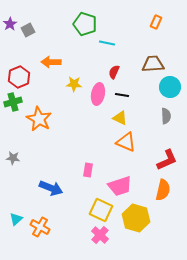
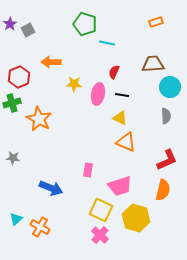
orange rectangle: rotated 48 degrees clockwise
green cross: moved 1 px left, 1 px down
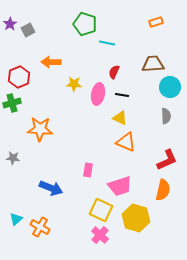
orange star: moved 1 px right, 10 px down; rotated 25 degrees counterclockwise
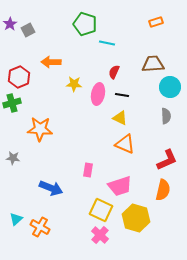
orange triangle: moved 1 px left, 2 px down
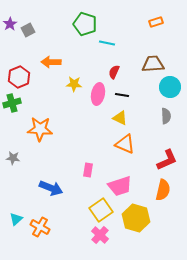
yellow square: rotated 30 degrees clockwise
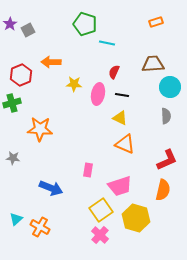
red hexagon: moved 2 px right, 2 px up
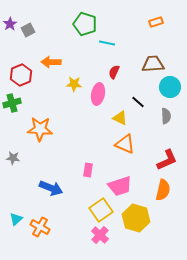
black line: moved 16 px right, 7 px down; rotated 32 degrees clockwise
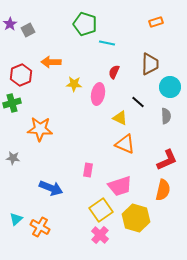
brown trapezoid: moved 3 px left; rotated 95 degrees clockwise
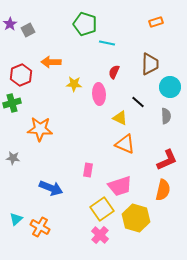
pink ellipse: moved 1 px right; rotated 15 degrees counterclockwise
yellow square: moved 1 px right, 1 px up
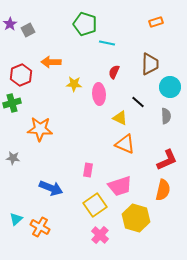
yellow square: moved 7 px left, 4 px up
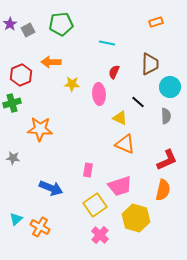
green pentagon: moved 24 px left; rotated 25 degrees counterclockwise
yellow star: moved 2 px left
